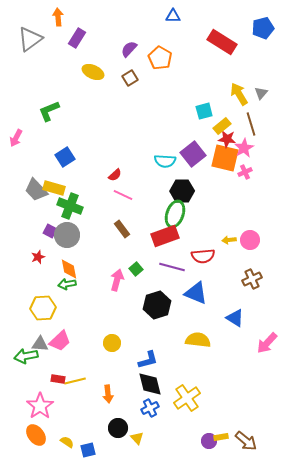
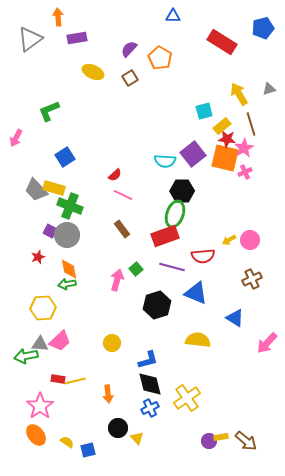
purple rectangle at (77, 38): rotated 48 degrees clockwise
gray triangle at (261, 93): moved 8 px right, 4 px up; rotated 32 degrees clockwise
yellow arrow at (229, 240): rotated 24 degrees counterclockwise
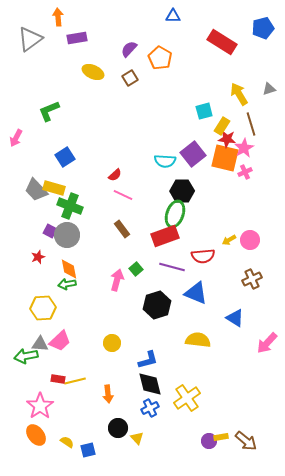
yellow rectangle at (222, 126): rotated 18 degrees counterclockwise
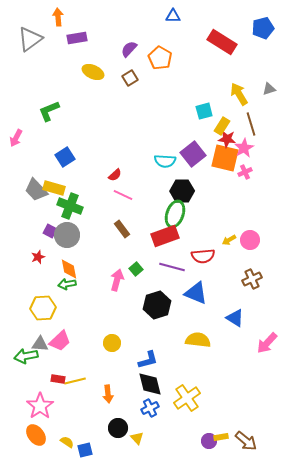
blue square at (88, 450): moved 3 px left
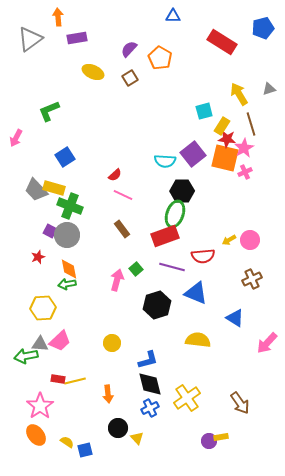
brown arrow at (246, 441): moved 6 px left, 38 px up; rotated 15 degrees clockwise
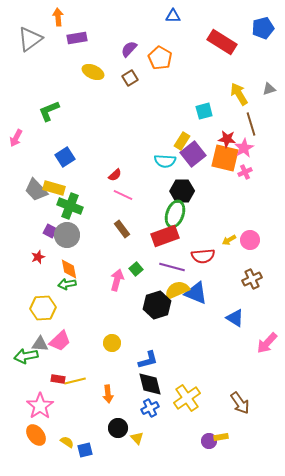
yellow rectangle at (222, 126): moved 40 px left, 15 px down
yellow semicircle at (198, 340): moved 21 px left, 50 px up; rotated 30 degrees counterclockwise
